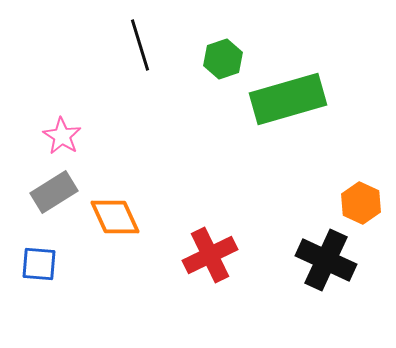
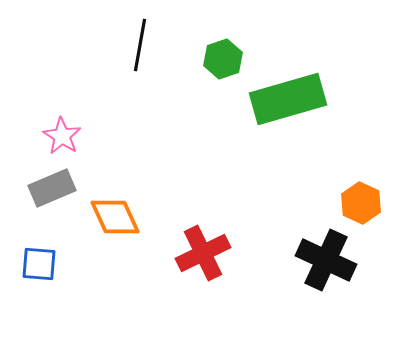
black line: rotated 27 degrees clockwise
gray rectangle: moved 2 px left, 4 px up; rotated 9 degrees clockwise
red cross: moved 7 px left, 2 px up
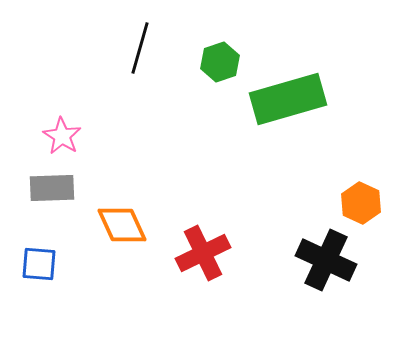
black line: moved 3 px down; rotated 6 degrees clockwise
green hexagon: moved 3 px left, 3 px down
gray rectangle: rotated 21 degrees clockwise
orange diamond: moved 7 px right, 8 px down
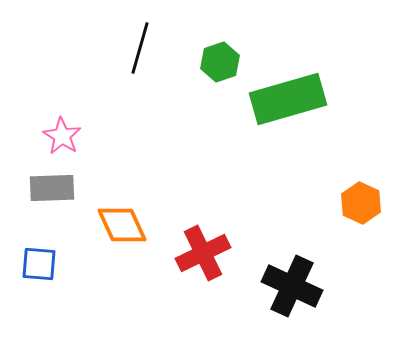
black cross: moved 34 px left, 26 px down
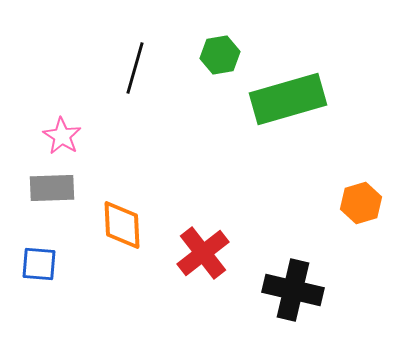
black line: moved 5 px left, 20 px down
green hexagon: moved 7 px up; rotated 9 degrees clockwise
orange hexagon: rotated 18 degrees clockwise
orange diamond: rotated 22 degrees clockwise
red cross: rotated 12 degrees counterclockwise
black cross: moved 1 px right, 4 px down; rotated 12 degrees counterclockwise
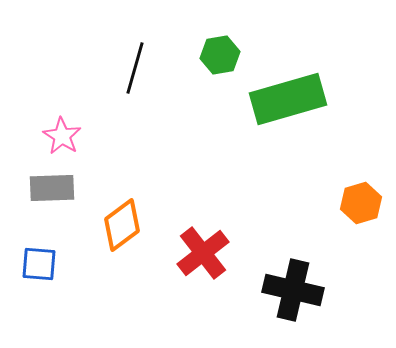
orange diamond: rotated 56 degrees clockwise
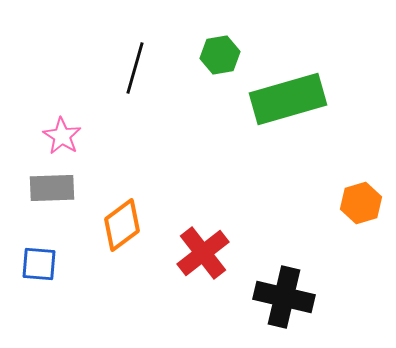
black cross: moved 9 px left, 7 px down
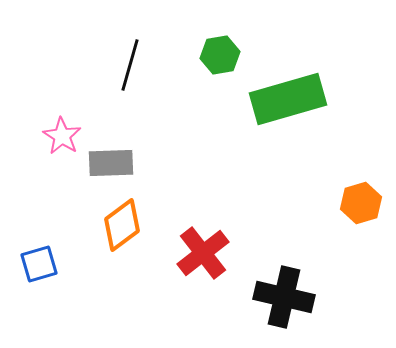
black line: moved 5 px left, 3 px up
gray rectangle: moved 59 px right, 25 px up
blue square: rotated 21 degrees counterclockwise
